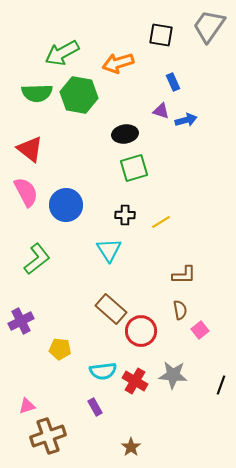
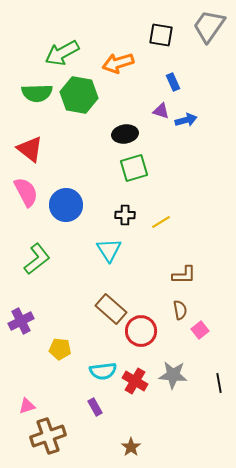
black line: moved 2 px left, 2 px up; rotated 30 degrees counterclockwise
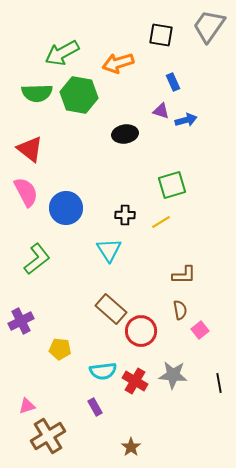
green square: moved 38 px right, 17 px down
blue circle: moved 3 px down
brown cross: rotated 12 degrees counterclockwise
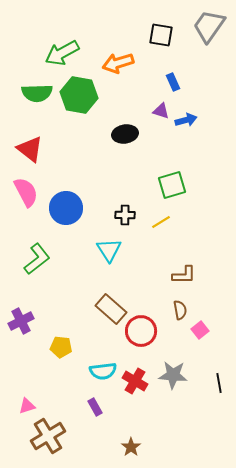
yellow pentagon: moved 1 px right, 2 px up
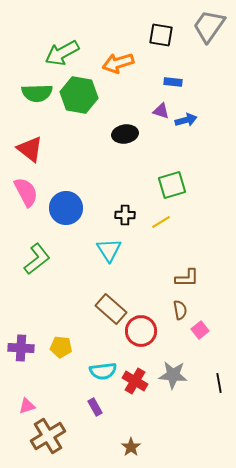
blue rectangle: rotated 60 degrees counterclockwise
brown L-shape: moved 3 px right, 3 px down
purple cross: moved 27 px down; rotated 30 degrees clockwise
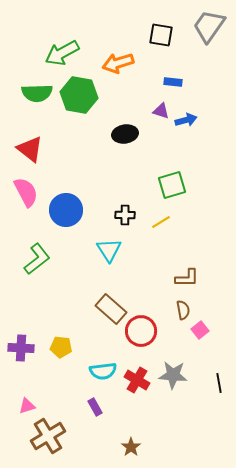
blue circle: moved 2 px down
brown semicircle: moved 3 px right
red cross: moved 2 px right, 1 px up
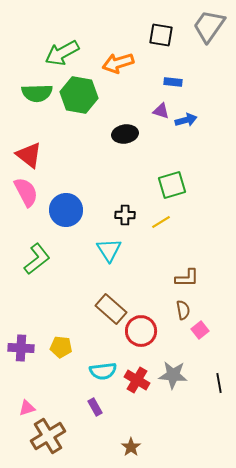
red triangle: moved 1 px left, 6 px down
pink triangle: moved 2 px down
